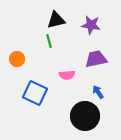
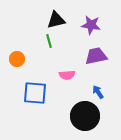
purple trapezoid: moved 3 px up
blue square: rotated 20 degrees counterclockwise
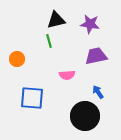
purple star: moved 1 px left, 1 px up
blue square: moved 3 px left, 5 px down
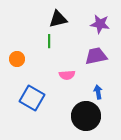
black triangle: moved 2 px right, 1 px up
purple star: moved 10 px right
green line: rotated 16 degrees clockwise
blue arrow: rotated 24 degrees clockwise
blue square: rotated 25 degrees clockwise
black circle: moved 1 px right
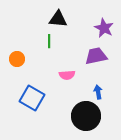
black triangle: rotated 18 degrees clockwise
purple star: moved 4 px right, 4 px down; rotated 18 degrees clockwise
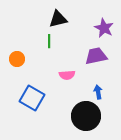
black triangle: rotated 18 degrees counterclockwise
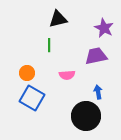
green line: moved 4 px down
orange circle: moved 10 px right, 14 px down
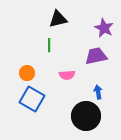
blue square: moved 1 px down
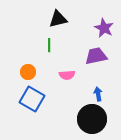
orange circle: moved 1 px right, 1 px up
blue arrow: moved 2 px down
black circle: moved 6 px right, 3 px down
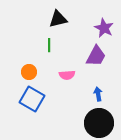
purple trapezoid: rotated 130 degrees clockwise
orange circle: moved 1 px right
black circle: moved 7 px right, 4 px down
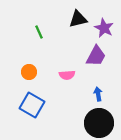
black triangle: moved 20 px right
green line: moved 10 px left, 13 px up; rotated 24 degrees counterclockwise
blue square: moved 6 px down
